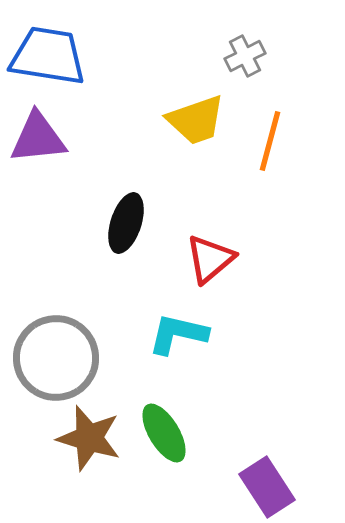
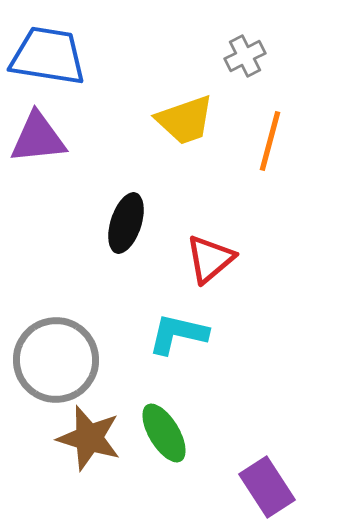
yellow trapezoid: moved 11 px left
gray circle: moved 2 px down
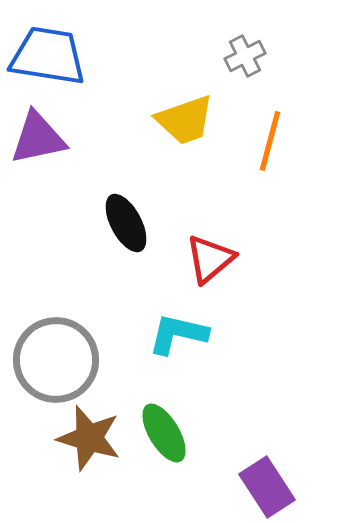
purple triangle: rotated 6 degrees counterclockwise
black ellipse: rotated 46 degrees counterclockwise
